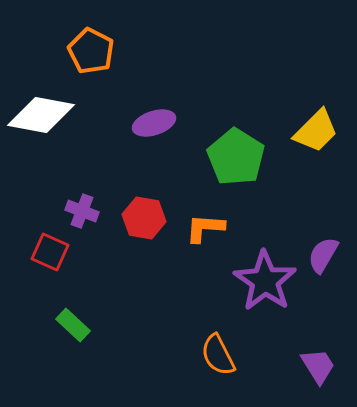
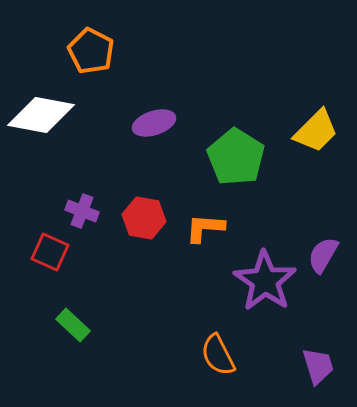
purple trapezoid: rotated 15 degrees clockwise
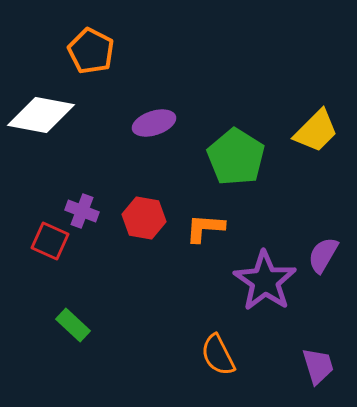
red square: moved 11 px up
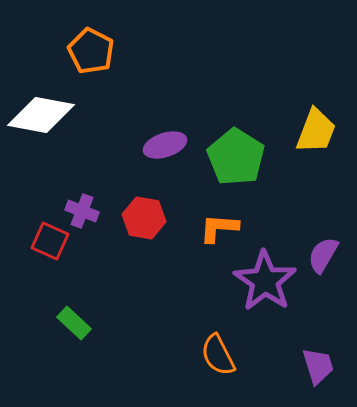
purple ellipse: moved 11 px right, 22 px down
yellow trapezoid: rotated 24 degrees counterclockwise
orange L-shape: moved 14 px right
green rectangle: moved 1 px right, 2 px up
